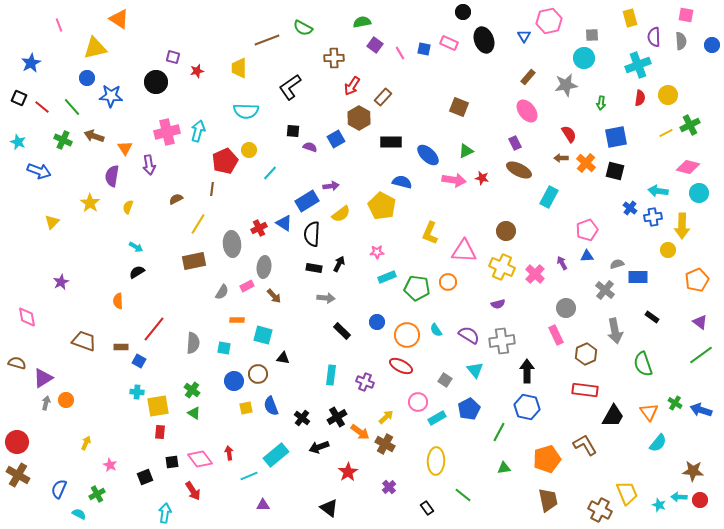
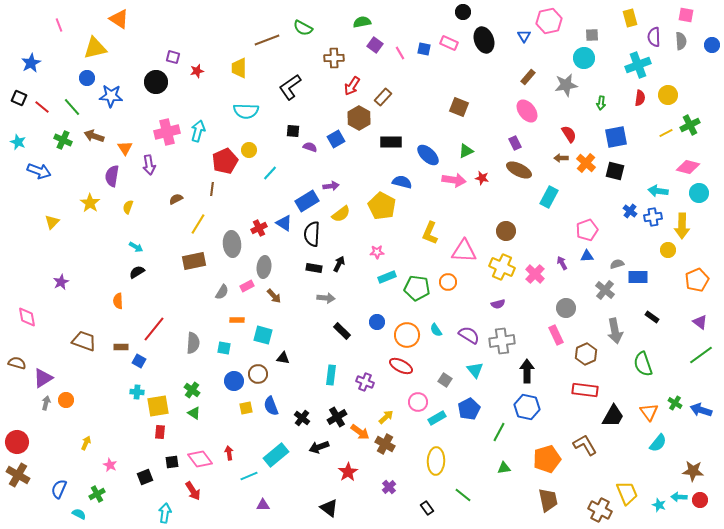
blue cross at (630, 208): moved 3 px down
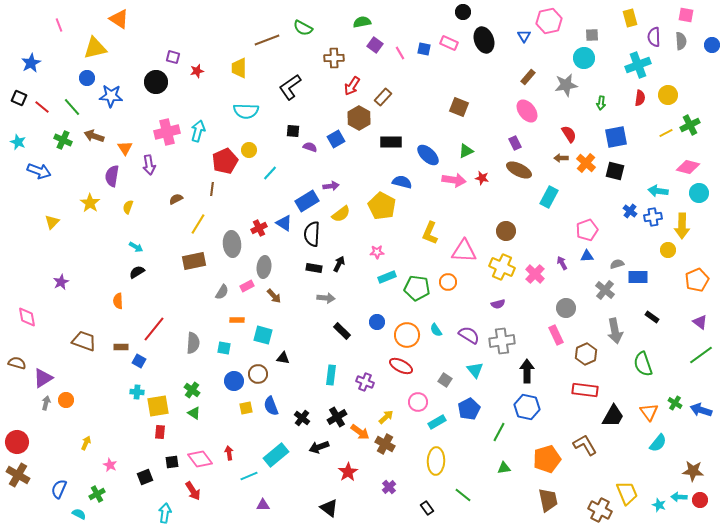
cyan rectangle at (437, 418): moved 4 px down
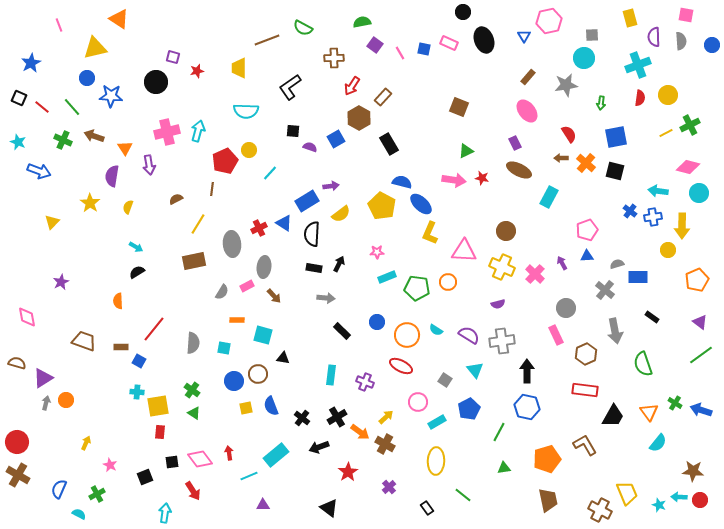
black rectangle at (391, 142): moved 2 px left, 2 px down; rotated 60 degrees clockwise
blue ellipse at (428, 155): moved 7 px left, 49 px down
cyan semicircle at (436, 330): rotated 24 degrees counterclockwise
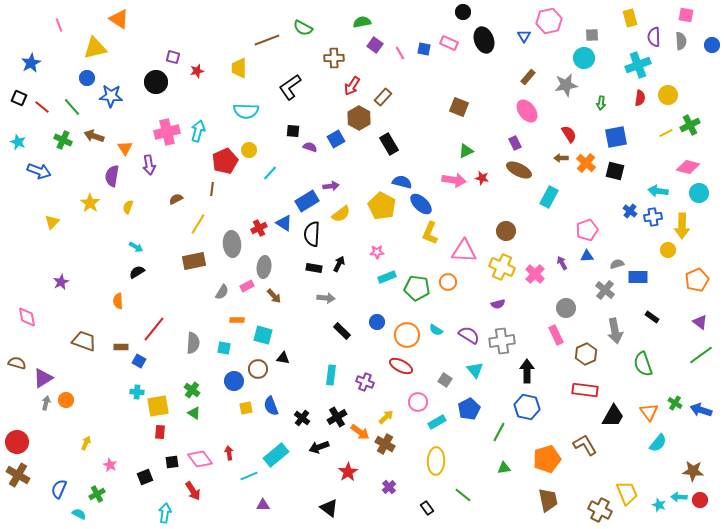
brown circle at (258, 374): moved 5 px up
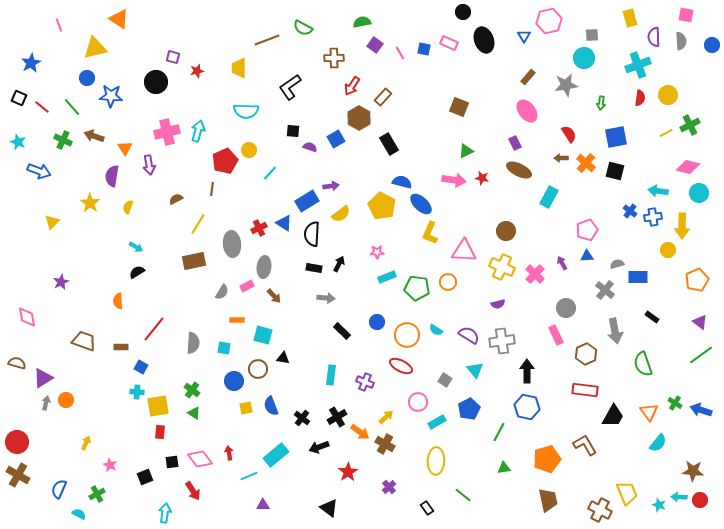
blue square at (139, 361): moved 2 px right, 6 px down
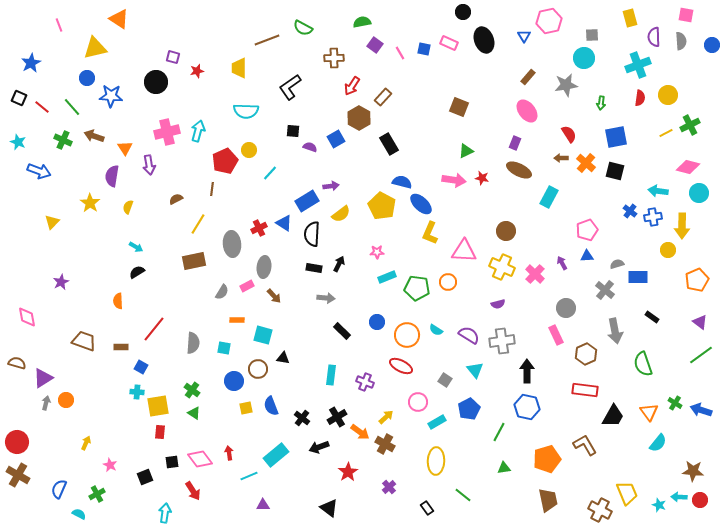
purple rectangle at (515, 143): rotated 48 degrees clockwise
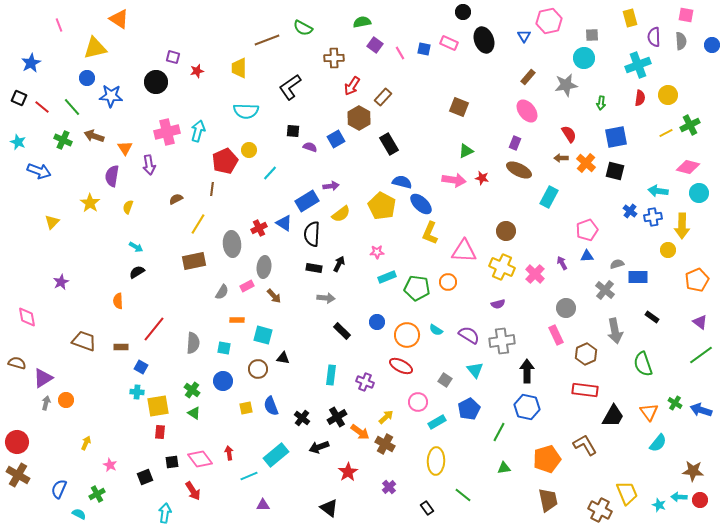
blue circle at (234, 381): moved 11 px left
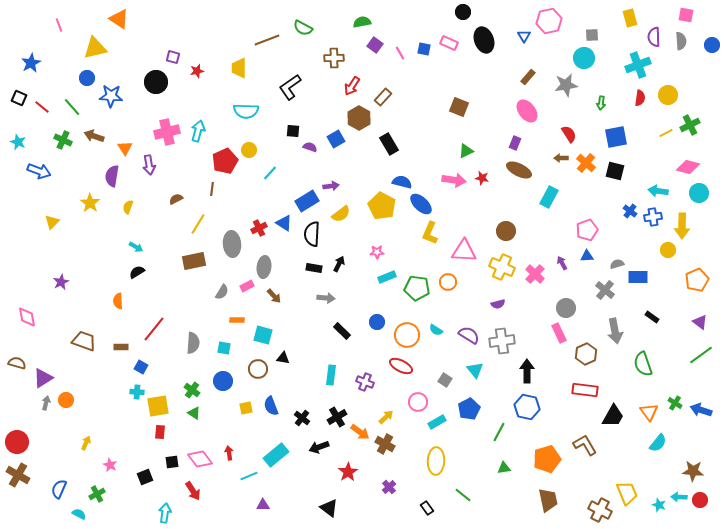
pink rectangle at (556, 335): moved 3 px right, 2 px up
